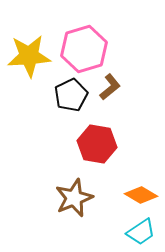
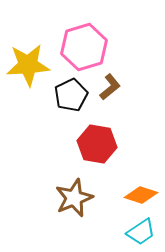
pink hexagon: moved 2 px up
yellow star: moved 1 px left, 9 px down
orange diamond: rotated 12 degrees counterclockwise
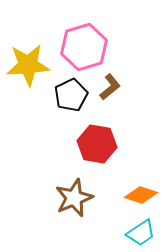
cyan trapezoid: moved 1 px down
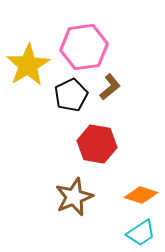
pink hexagon: rotated 9 degrees clockwise
yellow star: rotated 27 degrees counterclockwise
brown star: moved 1 px up
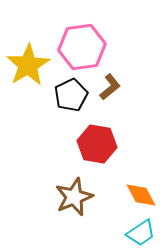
pink hexagon: moved 2 px left
orange diamond: rotated 44 degrees clockwise
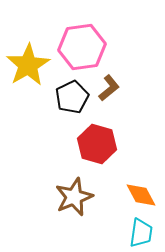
brown L-shape: moved 1 px left, 1 px down
black pentagon: moved 1 px right, 2 px down
red hexagon: rotated 6 degrees clockwise
cyan trapezoid: rotated 48 degrees counterclockwise
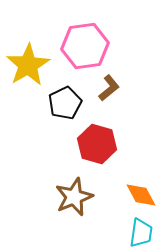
pink hexagon: moved 3 px right, 1 px up
black pentagon: moved 7 px left, 6 px down
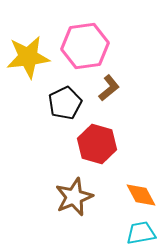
yellow star: moved 8 px up; rotated 24 degrees clockwise
cyan trapezoid: rotated 108 degrees counterclockwise
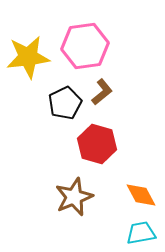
brown L-shape: moved 7 px left, 4 px down
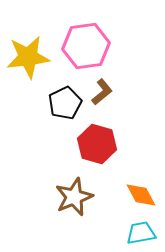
pink hexagon: moved 1 px right
